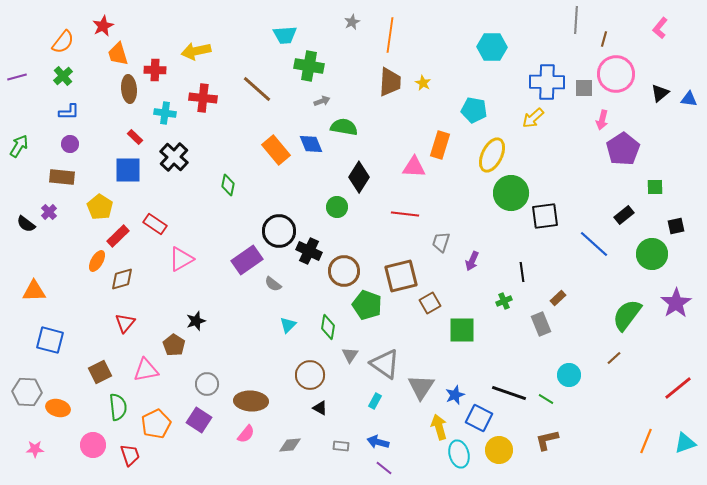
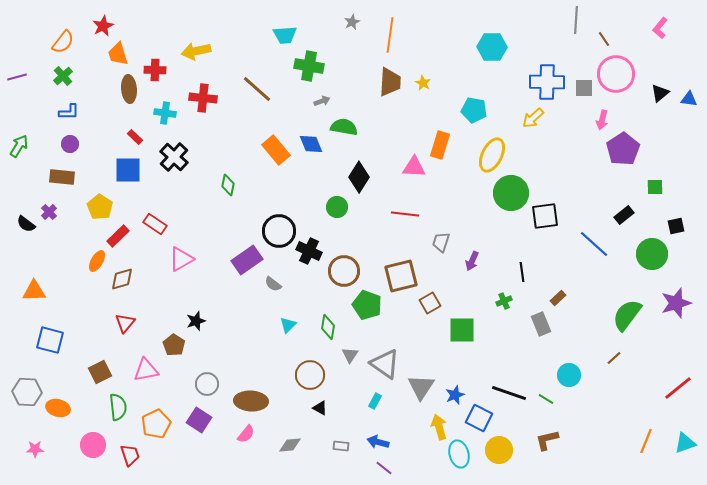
brown line at (604, 39): rotated 49 degrees counterclockwise
purple star at (676, 303): rotated 16 degrees clockwise
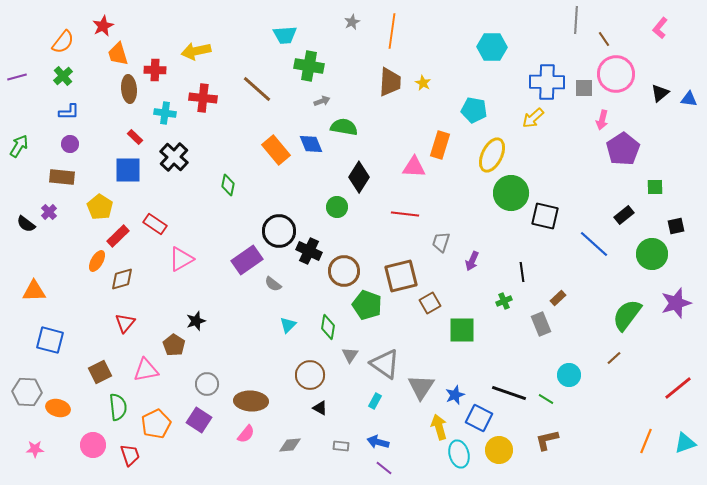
orange line at (390, 35): moved 2 px right, 4 px up
black square at (545, 216): rotated 20 degrees clockwise
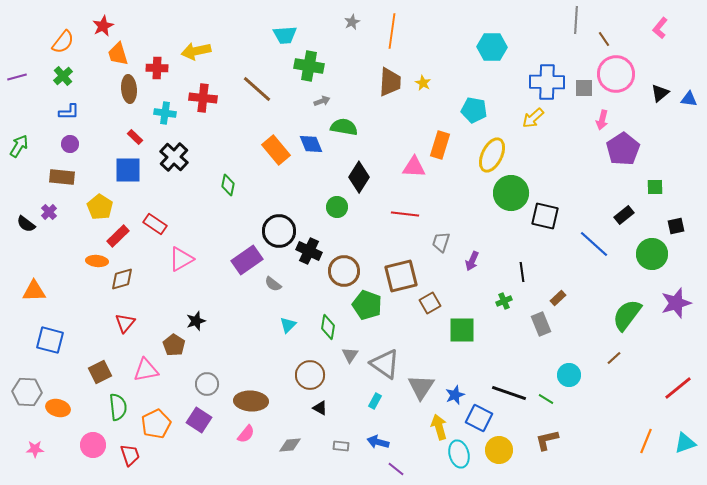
red cross at (155, 70): moved 2 px right, 2 px up
orange ellipse at (97, 261): rotated 65 degrees clockwise
purple line at (384, 468): moved 12 px right, 1 px down
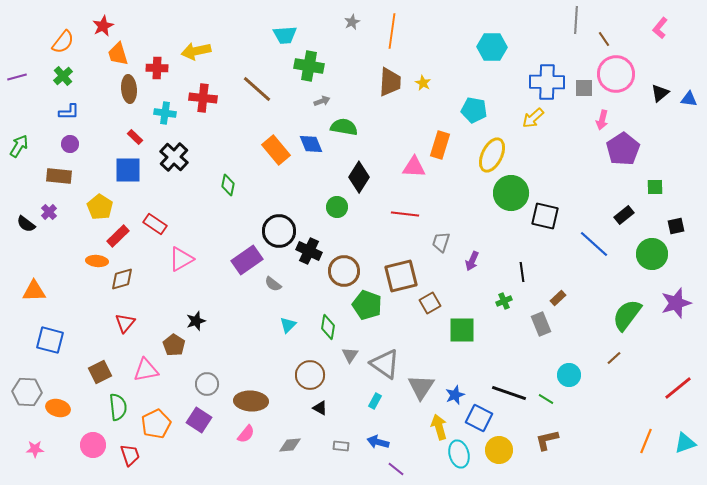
brown rectangle at (62, 177): moved 3 px left, 1 px up
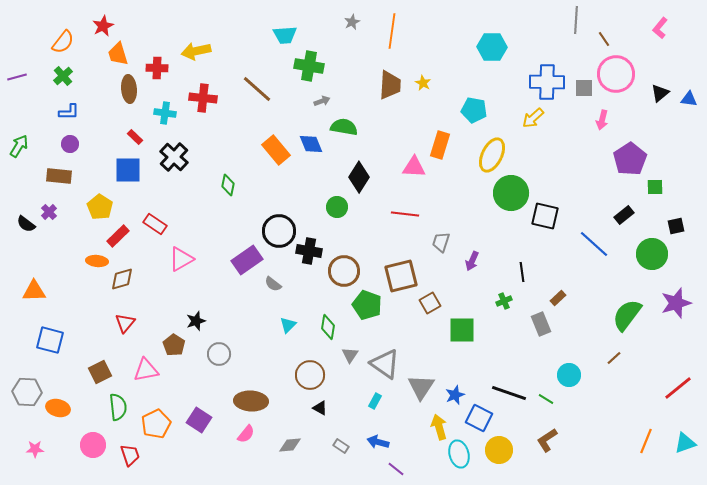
brown trapezoid at (390, 82): moved 3 px down
purple pentagon at (623, 149): moved 7 px right, 10 px down
black cross at (309, 251): rotated 15 degrees counterclockwise
gray circle at (207, 384): moved 12 px right, 30 px up
brown L-shape at (547, 440): rotated 20 degrees counterclockwise
gray rectangle at (341, 446): rotated 28 degrees clockwise
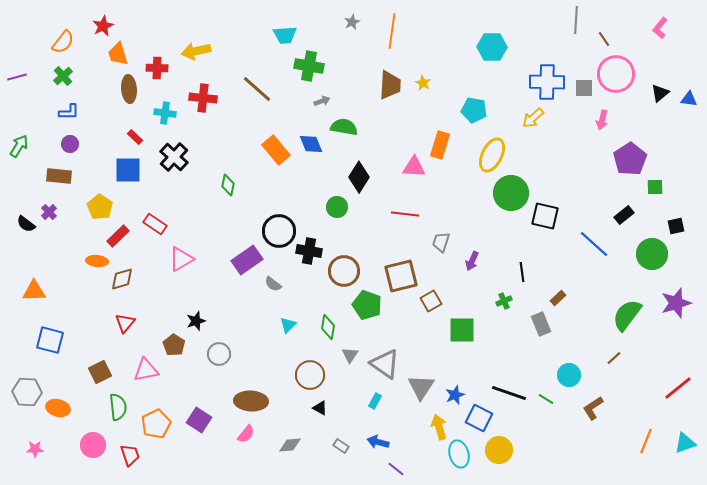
brown square at (430, 303): moved 1 px right, 2 px up
brown L-shape at (547, 440): moved 46 px right, 32 px up
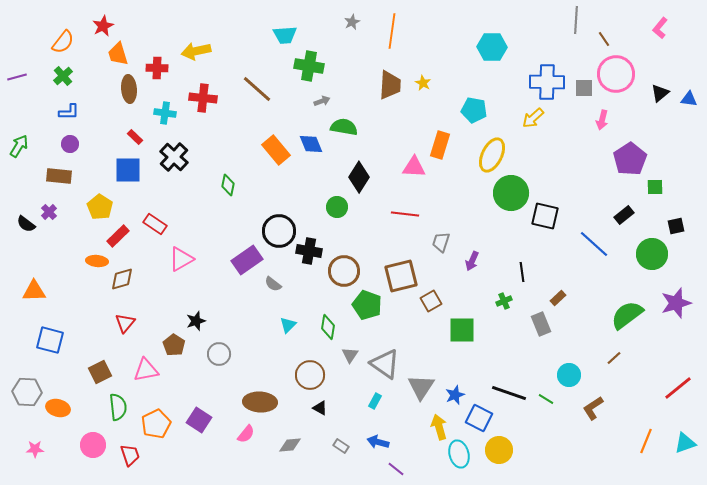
green semicircle at (627, 315): rotated 16 degrees clockwise
brown ellipse at (251, 401): moved 9 px right, 1 px down
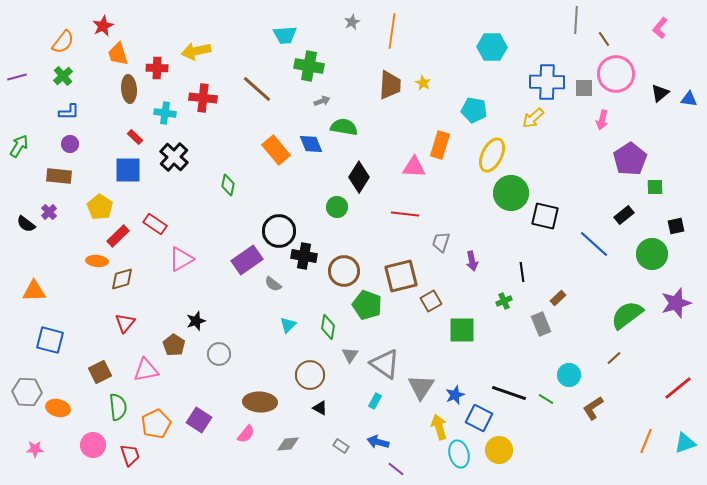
black cross at (309, 251): moved 5 px left, 5 px down
purple arrow at (472, 261): rotated 36 degrees counterclockwise
gray diamond at (290, 445): moved 2 px left, 1 px up
